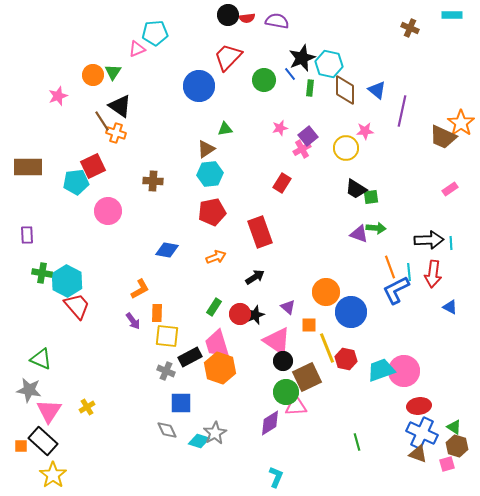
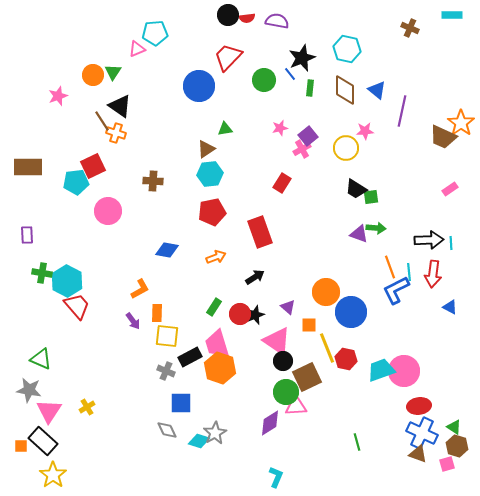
cyan hexagon at (329, 64): moved 18 px right, 15 px up
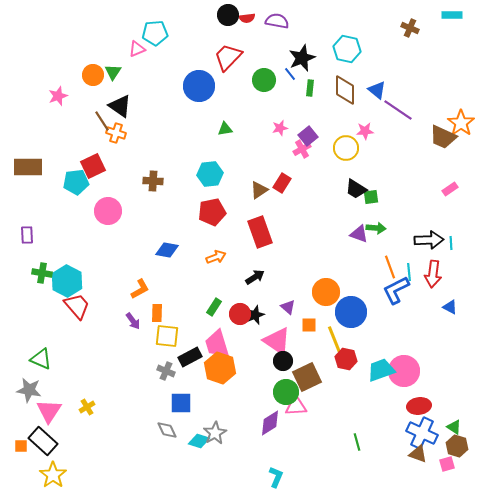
purple line at (402, 111): moved 4 px left, 1 px up; rotated 68 degrees counterclockwise
brown triangle at (206, 149): moved 53 px right, 41 px down
yellow line at (327, 348): moved 8 px right, 7 px up
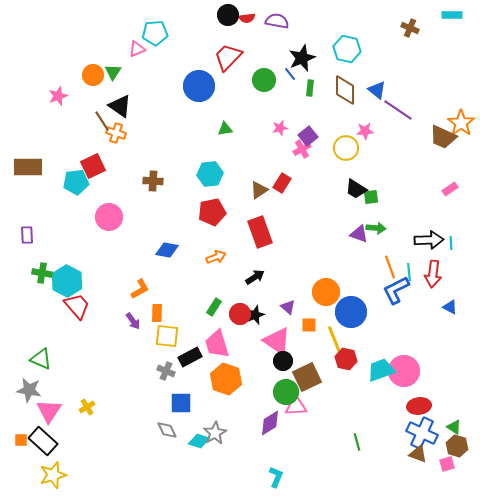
pink circle at (108, 211): moved 1 px right, 6 px down
orange hexagon at (220, 368): moved 6 px right, 11 px down
orange square at (21, 446): moved 6 px up
yellow star at (53, 475): rotated 20 degrees clockwise
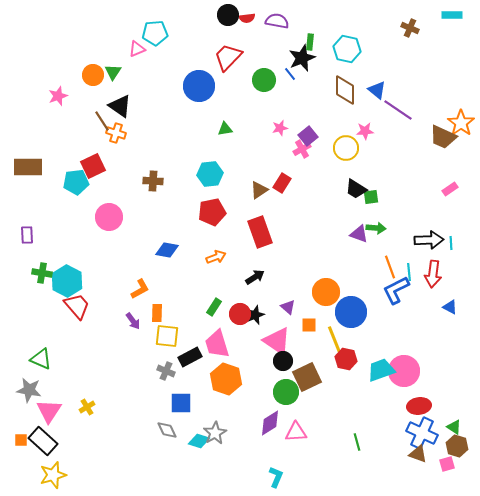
green rectangle at (310, 88): moved 46 px up
pink triangle at (296, 406): moved 26 px down
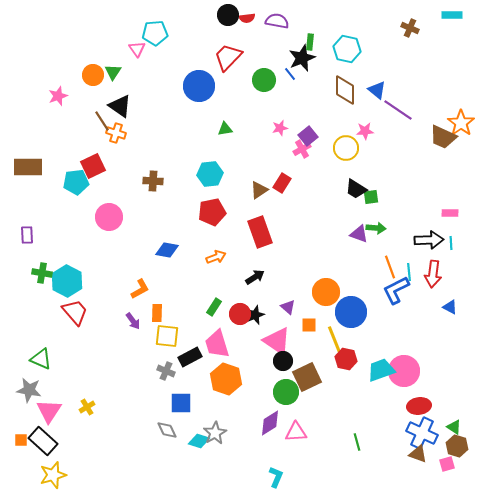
pink triangle at (137, 49): rotated 42 degrees counterclockwise
pink rectangle at (450, 189): moved 24 px down; rotated 35 degrees clockwise
red trapezoid at (77, 306): moved 2 px left, 6 px down
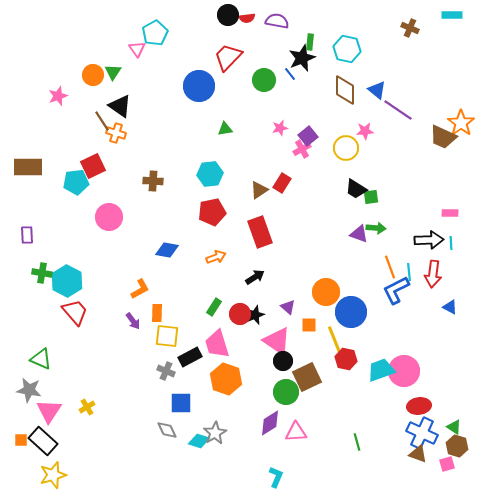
cyan pentagon at (155, 33): rotated 25 degrees counterclockwise
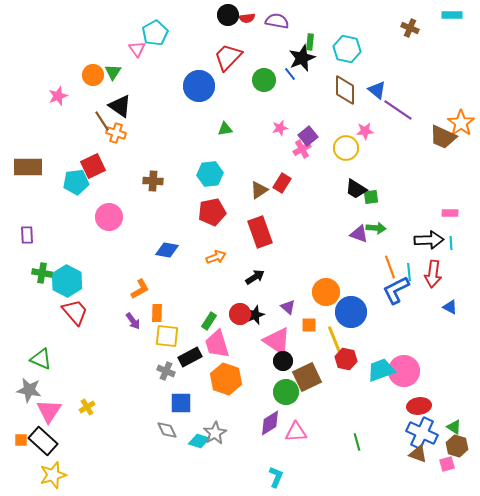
green rectangle at (214, 307): moved 5 px left, 14 px down
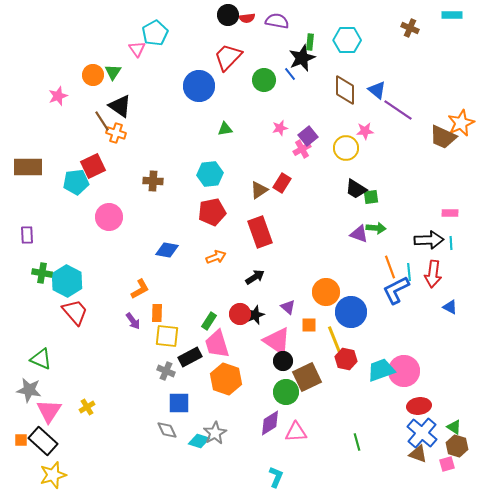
cyan hexagon at (347, 49): moved 9 px up; rotated 12 degrees counterclockwise
orange star at (461, 123): rotated 12 degrees clockwise
blue square at (181, 403): moved 2 px left
blue cross at (422, 433): rotated 16 degrees clockwise
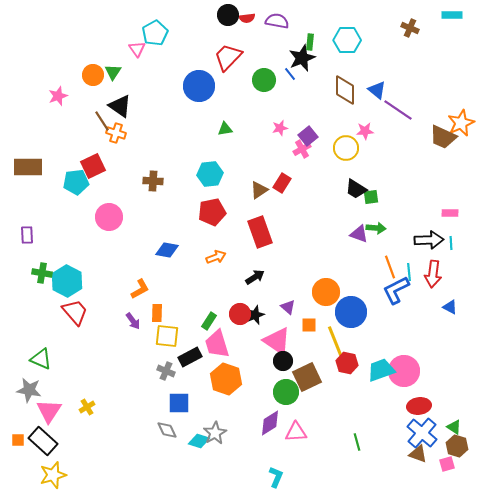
red hexagon at (346, 359): moved 1 px right, 4 px down
orange square at (21, 440): moved 3 px left
